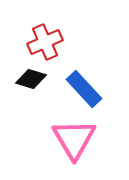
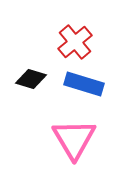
red cross: moved 30 px right; rotated 16 degrees counterclockwise
blue rectangle: moved 5 px up; rotated 30 degrees counterclockwise
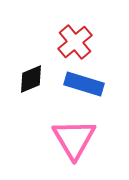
black diamond: rotated 40 degrees counterclockwise
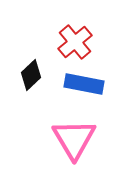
black diamond: moved 4 px up; rotated 20 degrees counterclockwise
blue rectangle: rotated 6 degrees counterclockwise
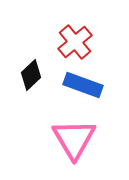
blue rectangle: moved 1 px left, 1 px down; rotated 9 degrees clockwise
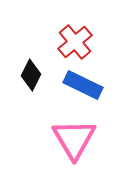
black diamond: rotated 20 degrees counterclockwise
blue rectangle: rotated 6 degrees clockwise
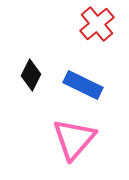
red cross: moved 22 px right, 18 px up
pink triangle: rotated 12 degrees clockwise
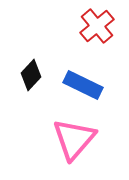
red cross: moved 2 px down
black diamond: rotated 16 degrees clockwise
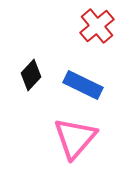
pink triangle: moved 1 px right, 1 px up
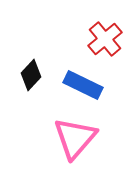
red cross: moved 8 px right, 13 px down
